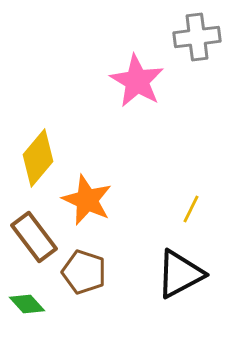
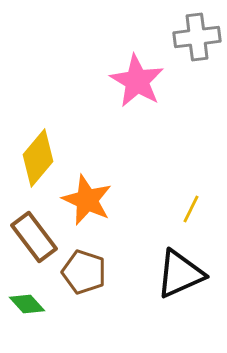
black triangle: rotated 4 degrees clockwise
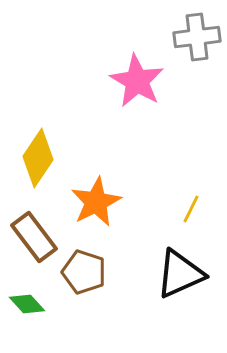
yellow diamond: rotated 6 degrees counterclockwise
orange star: moved 9 px right, 2 px down; rotated 21 degrees clockwise
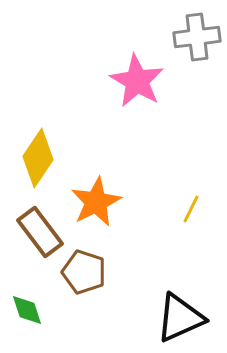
brown rectangle: moved 6 px right, 5 px up
black triangle: moved 44 px down
green diamond: moved 6 px down; rotated 24 degrees clockwise
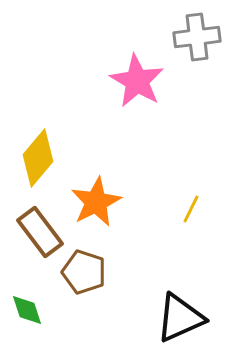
yellow diamond: rotated 6 degrees clockwise
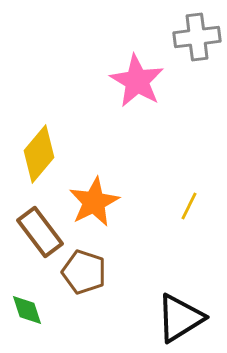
yellow diamond: moved 1 px right, 4 px up
orange star: moved 2 px left
yellow line: moved 2 px left, 3 px up
black triangle: rotated 8 degrees counterclockwise
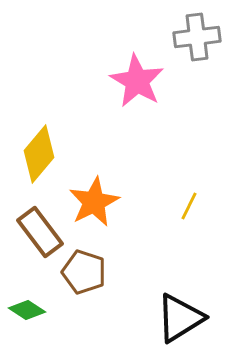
green diamond: rotated 39 degrees counterclockwise
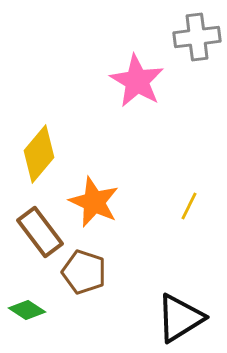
orange star: rotated 21 degrees counterclockwise
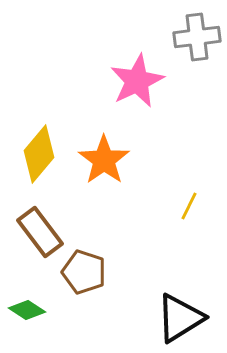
pink star: rotated 16 degrees clockwise
orange star: moved 10 px right, 42 px up; rotated 12 degrees clockwise
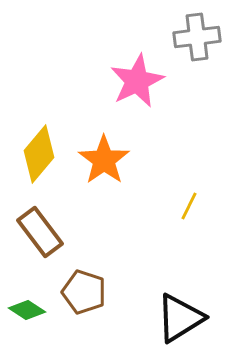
brown pentagon: moved 20 px down
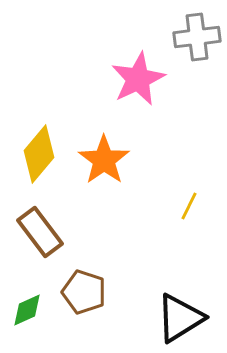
pink star: moved 1 px right, 2 px up
green diamond: rotated 57 degrees counterclockwise
